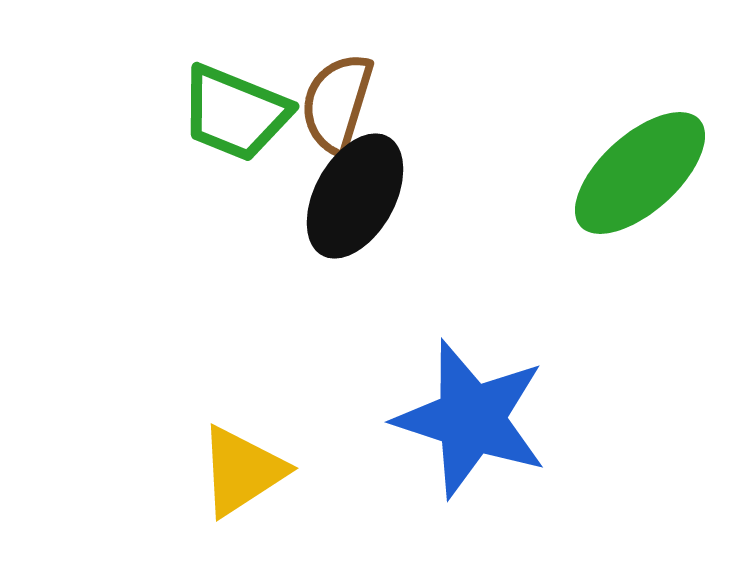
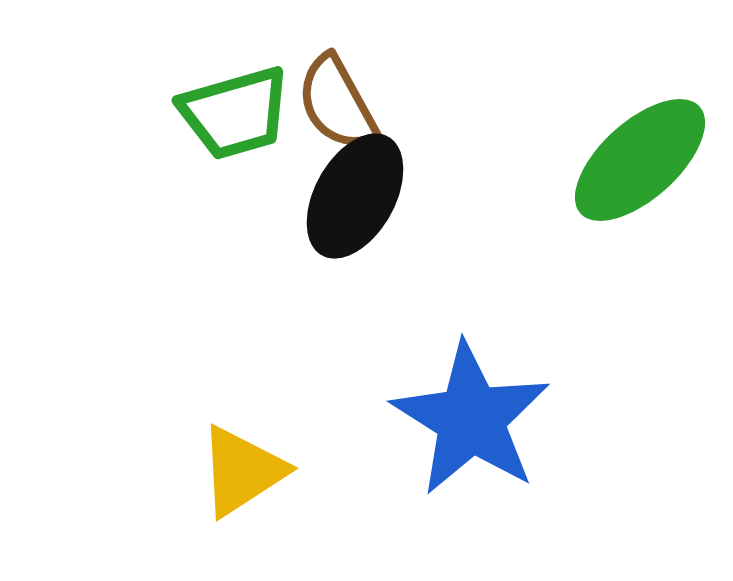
brown semicircle: rotated 46 degrees counterclockwise
green trapezoid: rotated 38 degrees counterclockwise
green ellipse: moved 13 px up
blue star: rotated 14 degrees clockwise
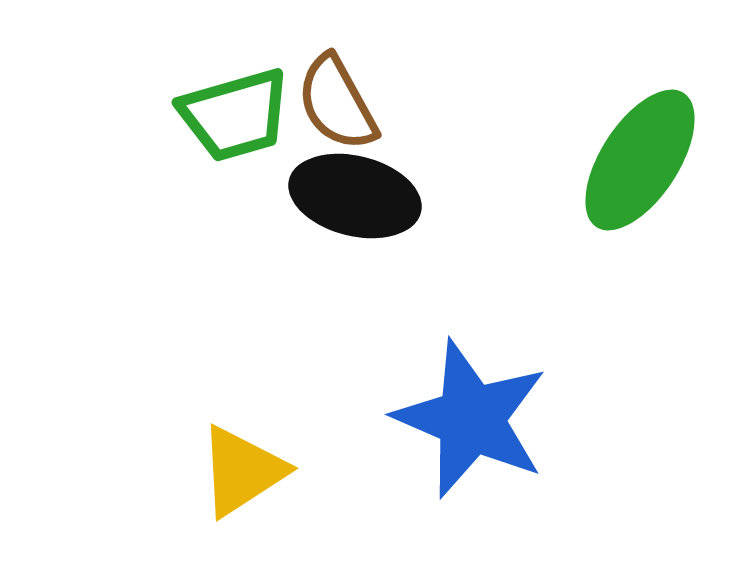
green trapezoid: moved 2 px down
green ellipse: rotated 15 degrees counterclockwise
black ellipse: rotated 75 degrees clockwise
blue star: rotated 9 degrees counterclockwise
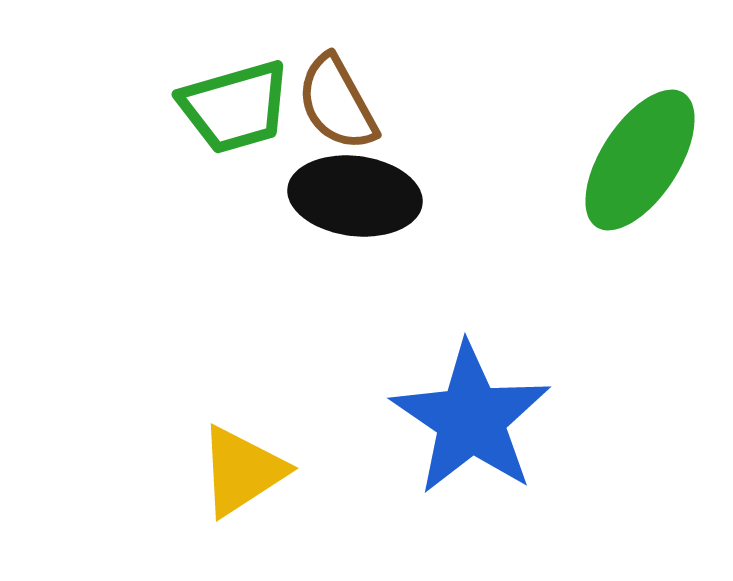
green trapezoid: moved 8 px up
black ellipse: rotated 7 degrees counterclockwise
blue star: rotated 11 degrees clockwise
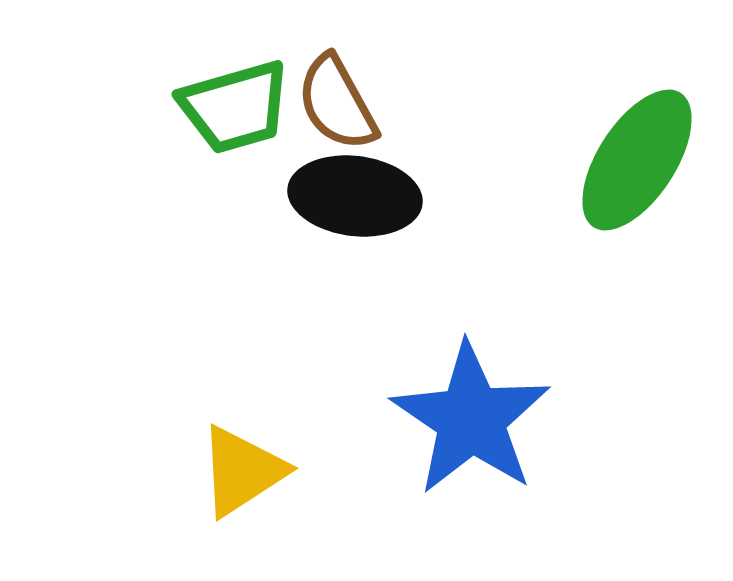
green ellipse: moved 3 px left
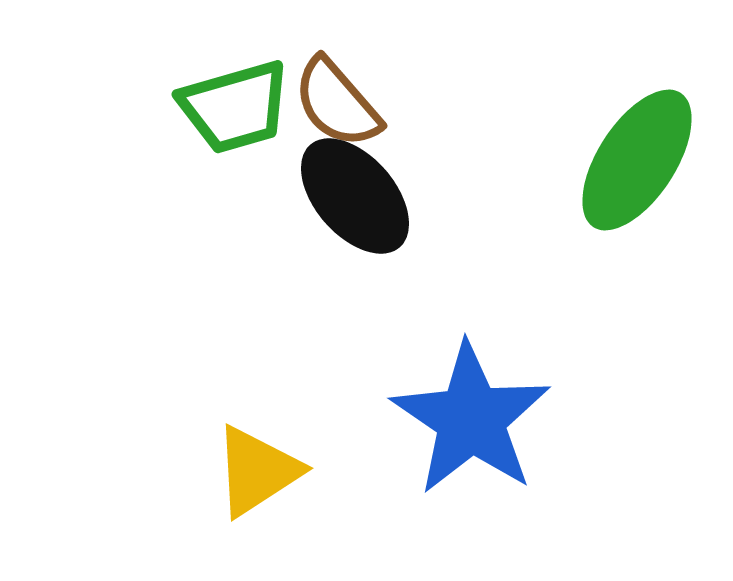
brown semicircle: rotated 12 degrees counterclockwise
black ellipse: rotated 42 degrees clockwise
yellow triangle: moved 15 px right
